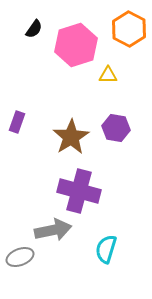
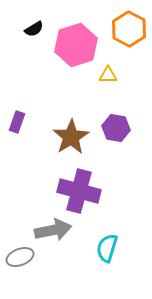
black semicircle: rotated 24 degrees clockwise
cyan semicircle: moved 1 px right, 1 px up
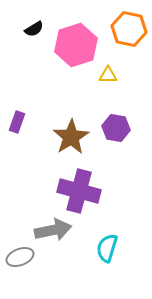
orange hexagon: rotated 16 degrees counterclockwise
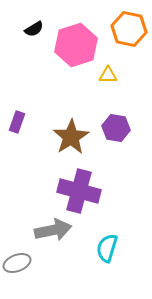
gray ellipse: moved 3 px left, 6 px down
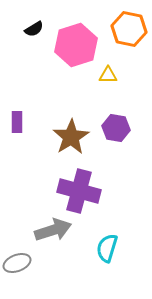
purple rectangle: rotated 20 degrees counterclockwise
gray arrow: rotated 6 degrees counterclockwise
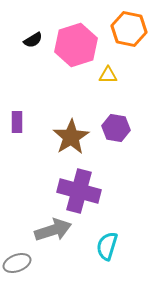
black semicircle: moved 1 px left, 11 px down
cyan semicircle: moved 2 px up
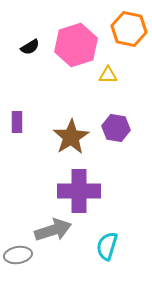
black semicircle: moved 3 px left, 7 px down
purple cross: rotated 15 degrees counterclockwise
gray ellipse: moved 1 px right, 8 px up; rotated 12 degrees clockwise
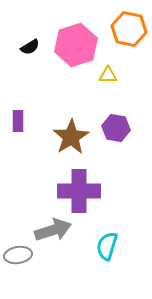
purple rectangle: moved 1 px right, 1 px up
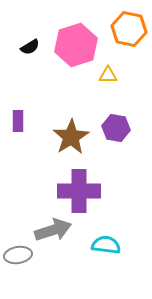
cyan semicircle: moved 1 px left, 1 px up; rotated 80 degrees clockwise
